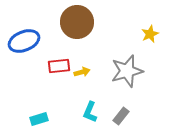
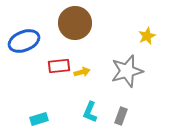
brown circle: moved 2 px left, 1 px down
yellow star: moved 3 px left, 2 px down
gray rectangle: rotated 18 degrees counterclockwise
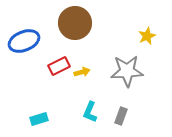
red rectangle: rotated 20 degrees counterclockwise
gray star: rotated 12 degrees clockwise
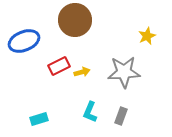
brown circle: moved 3 px up
gray star: moved 3 px left, 1 px down
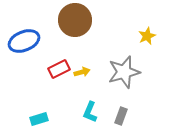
red rectangle: moved 3 px down
gray star: rotated 12 degrees counterclockwise
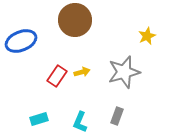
blue ellipse: moved 3 px left
red rectangle: moved 2 px left, 7 px down; rotated 30 degrees counterclockwise
cyan L-shape: moved 10 px left, 10 px down
gray rectangle: moved 4 px left
